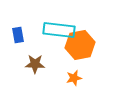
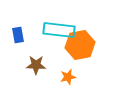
brown star: moved 1 px right, 1 px down
orange star: moved 6 px left, 1 px up
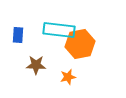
blue rectangle: rotated 14 degrees clockwise
orange hexagon: moved 1 px up
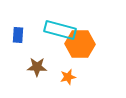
cyan rectangle: moved 1 px right; rotated 8 degrees clockwise
orange hexagon: rotated 12 degrees clockwise
brown star: moved 1 px right, 2 px down
